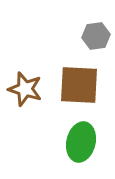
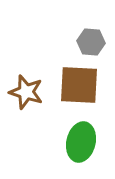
gray hexagon: moved 5 px left, 6 px down; rotated 12 degrees clockwise
brown star: moved 1 px right, 3 px down
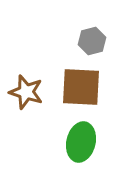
gray hexagon: moved 1 px right, 1 px up; rotated 20 degrees counterclockwise
brown square: moved 2 px right, 2 px down
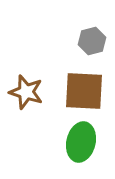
brown square: moved 3 px right, 4 px down
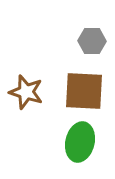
gray hexagon: rotated 16 degrees clockwise
green ellipse: moved 1 px left
